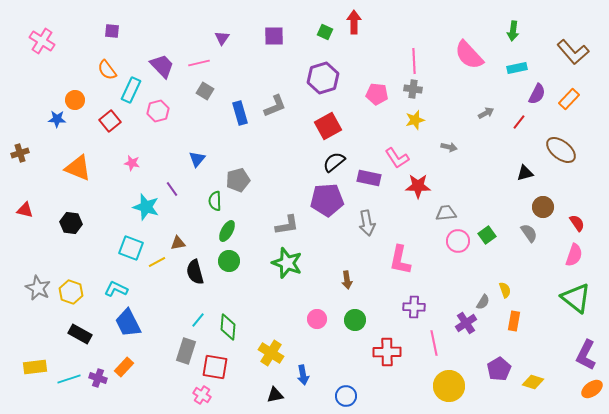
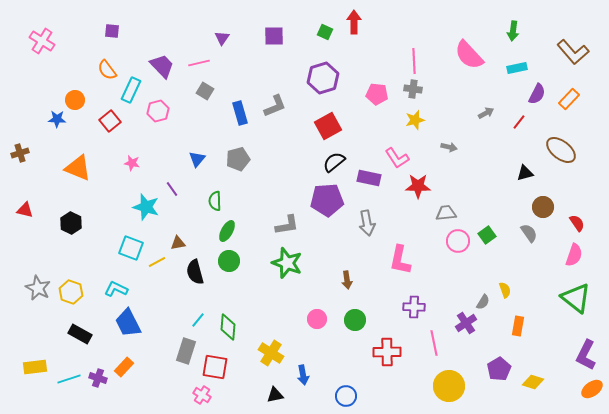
gray pentagon at (238, 180): moved 21 px up
black hexagon at (71, 223): rotated 20 degrees clockwise
orange rectangle at (514, 321): moved 4 px right, 5 px down
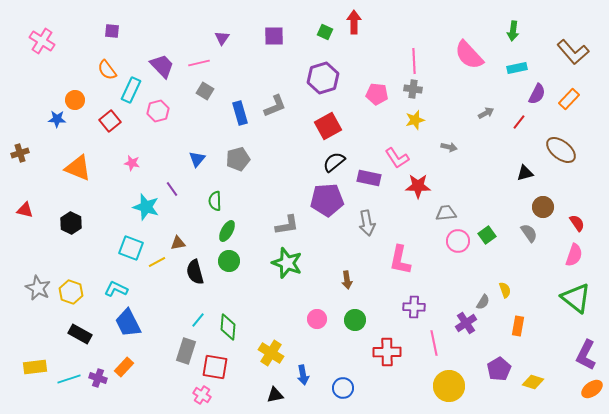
blue circle at (346, 396): moved 3 px left, 8 px up
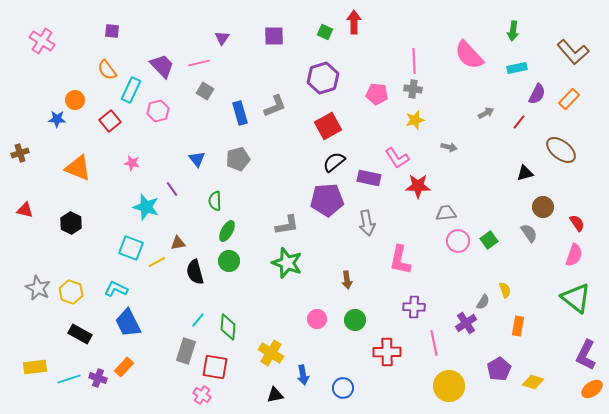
blue triangle at (197, 159): rotated 18 degrees counterclockwise
green square at (487, 235): moved 2 px right, 5 px down
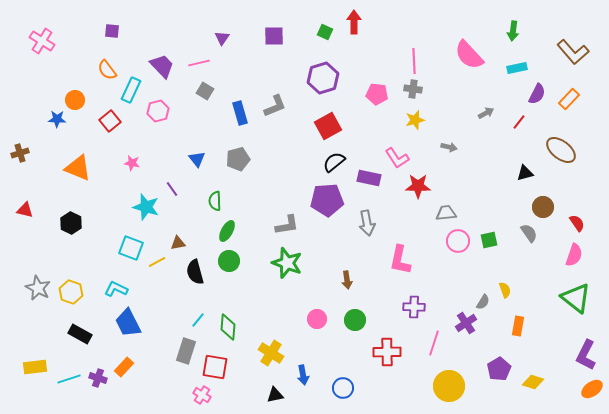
green square at (489, 240): rotated 24 degrees clockwise
pink line at (434, 343): rotated 30 degrees clockwise
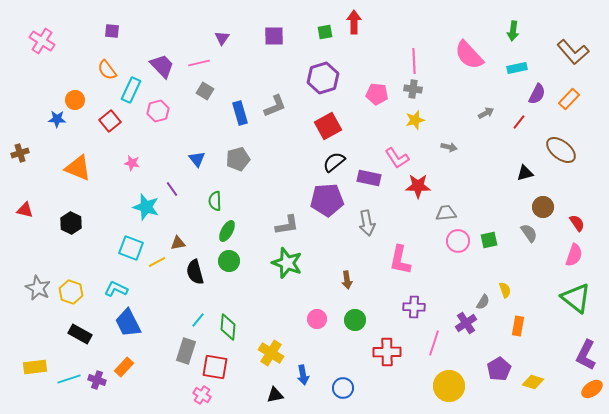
green square at (325, 32): rotated 35 degrees counterclockwise
purple cross at (98, 378): moved 1 px left, 2 px down
